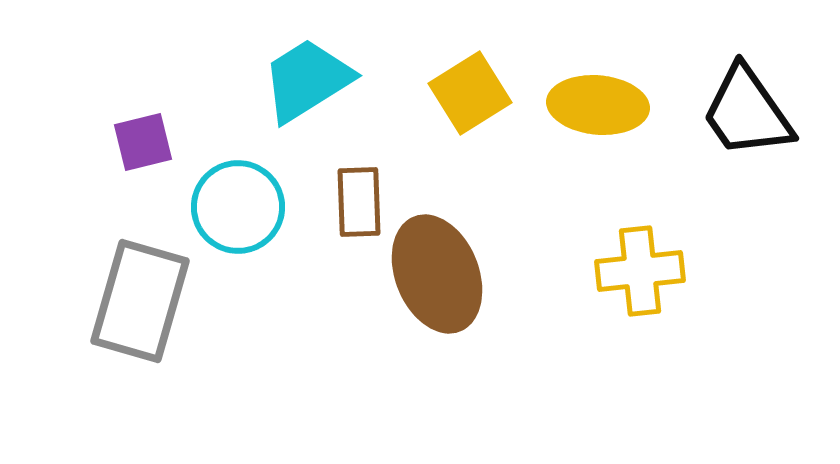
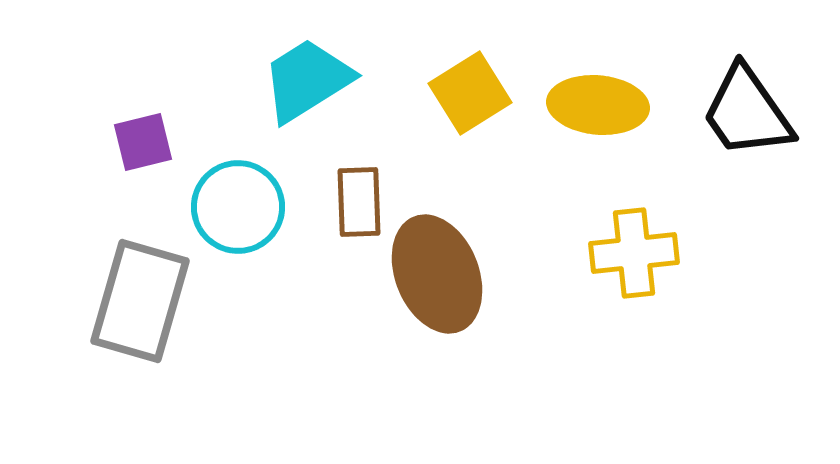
yellow cross: moved 6 px left, 18 px up
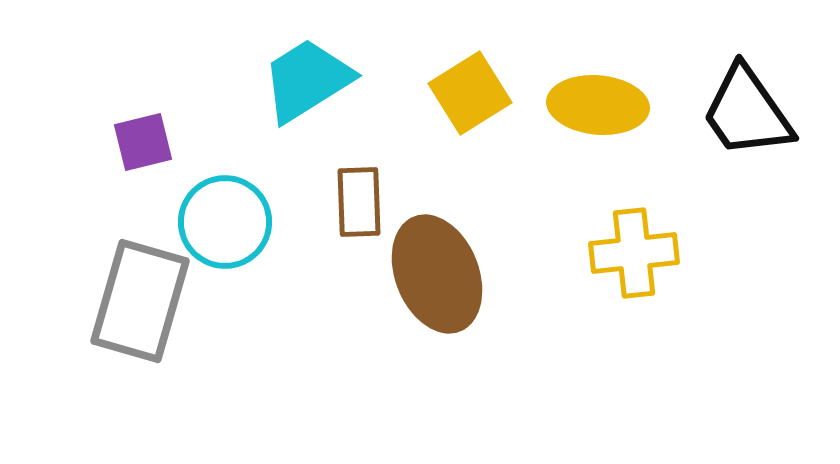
cyan circle: moved 13 px left, 15 px down
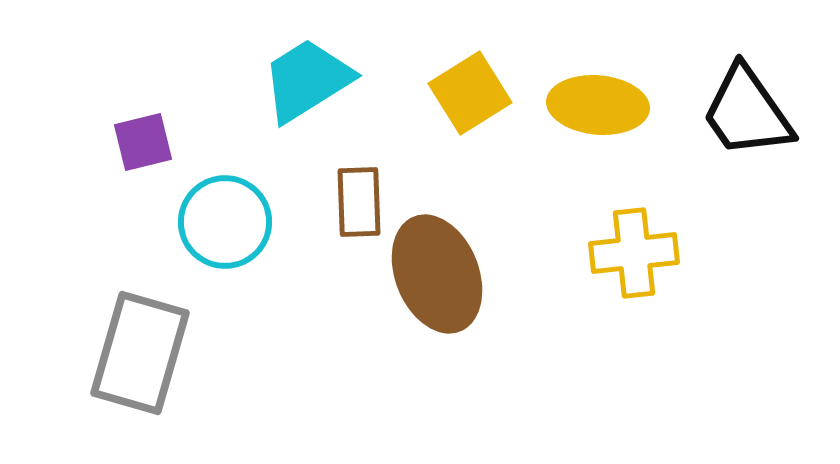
gray rectangle: moved 52 px down
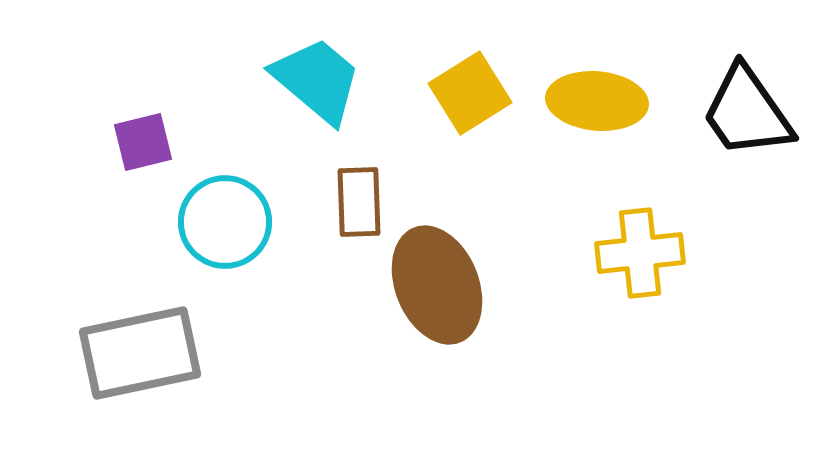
cyan trapezoid: moved 10 px right; rotated 72 degrees clockwise
yellow ellipse: moved 1 px left, 4 px up
yellow cross: moved 6 px right
brown ellipse: moved 11 px down
gray rectangle: rotated 62 degrees clockwise
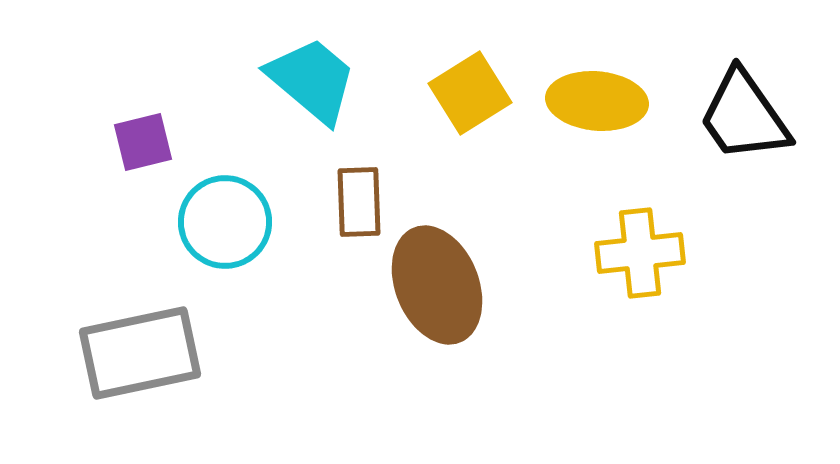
cyan trapezoid: moved 5 px left
black trapezoid: moved 3 px left, 4 px down
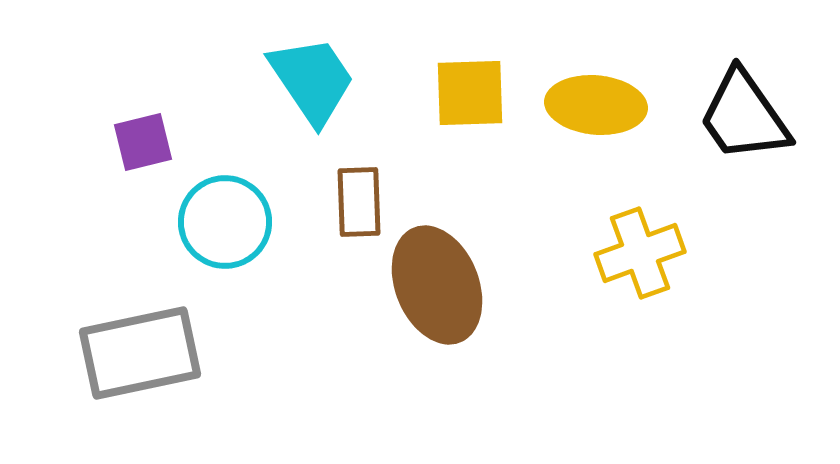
cyan trapezoid: rotated 16 degrees clockwise
yellow square: rotated 30 degrees clockwise
yellow ellipse: moved 1 px left, 4 px down
yellow cross: rotated 14 degrees counterclockwise
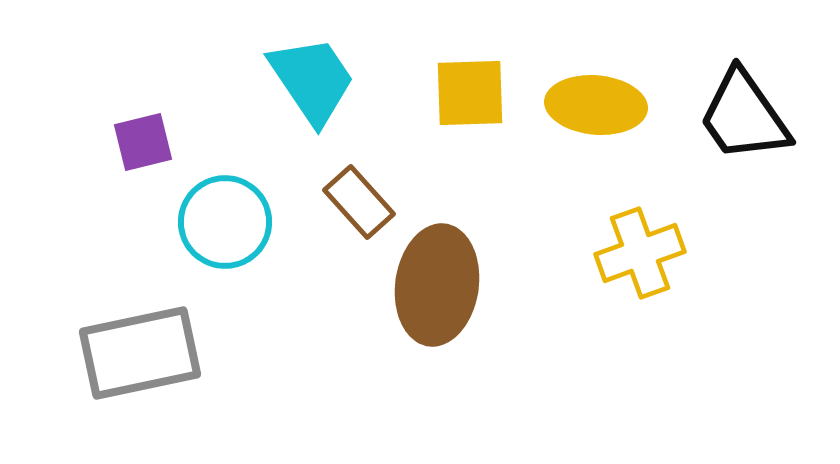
brown rectangle: rotated 40 degrees counterclockwise
brown ellipse: rotated 30 degrees clockwise
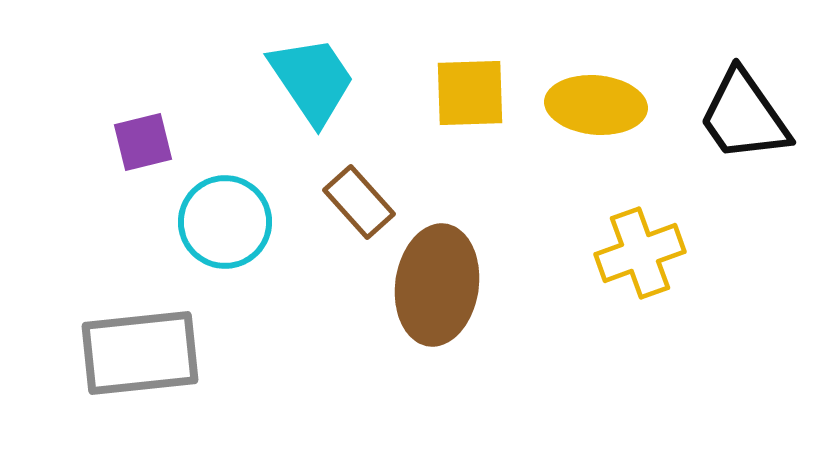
gray rectangle: rotated 6 degrees clockwise
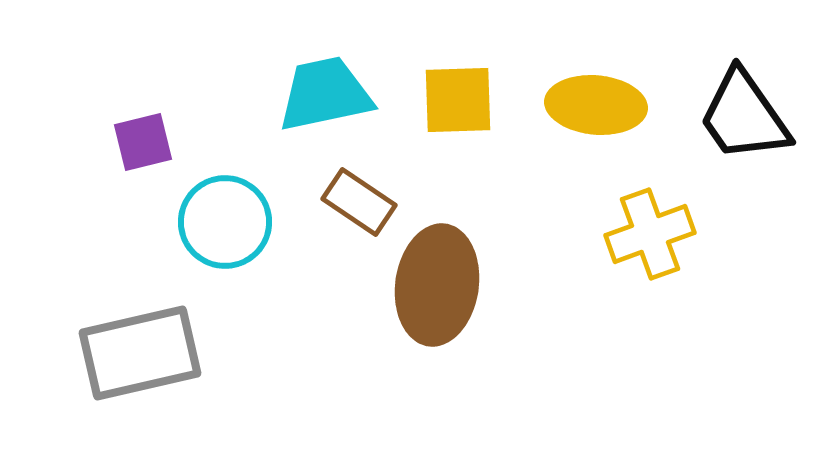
cyan trapezoid: moved 13 px right, 14 px down; rotated 68 degrees counterclockwise
yellow square: moved 12 px left, 7 px down
brown rectangle: rotated 14 degrees counterclockwise
yellow cross: moved 10 px right, 19 px up
gray rectangle: rotated 7 degrees counterclockwise
